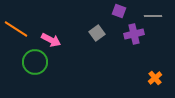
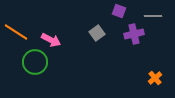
orange line: moved 3 px down
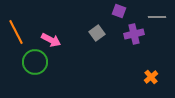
gray line: moved 4 px right, 1 px down
orange line: rotated 30 degrees clockwise
orange cross: moved 4 px left, 1 px up
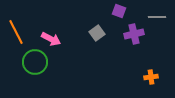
pink arrow: moved 1 px up
orange cross: rotated 32 degrees clockwise
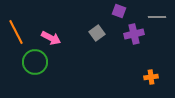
pink arrow: moved 1 px up
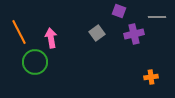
orange line: moved 3 px right
pink arrow: rotated 126 degrees counterclockwise
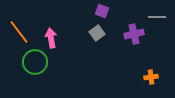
purple square: moved 17 px left
orange line: rotated 10 degrees counterclockwise
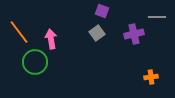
pink arrow: moved 1 px down
